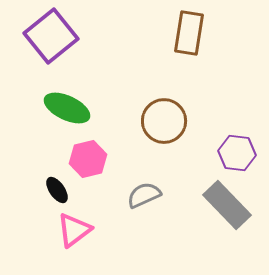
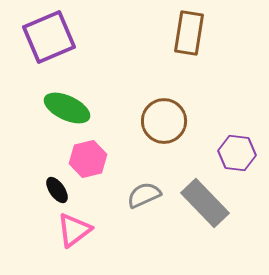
purple square: moved 2 px left, 1 px down; rotated 16 degrees clockwise
gray rectangle: moved 22 px left, 2 px up
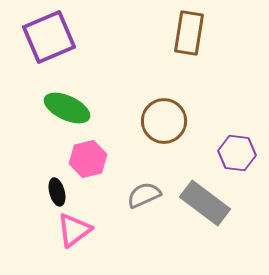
black ellipse: moved 2 px down; rotated 20 degrees clockwise
gray rectangle: rotated 9 degrees counterclockwise
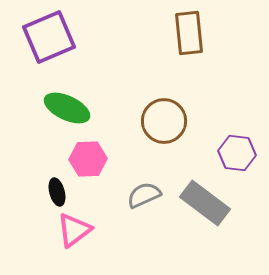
brown rectangle: rotated 15 degrees counterclockwise
pink hexagon: rotated 12 degrees clockwise
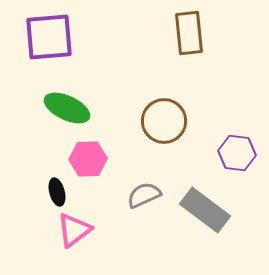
purple square: rotated 18 degrees clockwise
gray rectangle: moved 7 px down
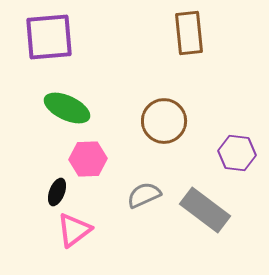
black ellipse: rotated 36 degrees clockwise
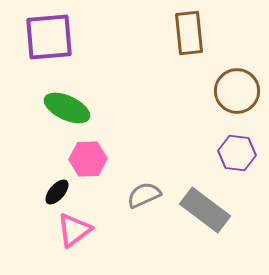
brown circle: moved 73 px right, 30 px up
black ellipse: rotated 20 degrees clockwise
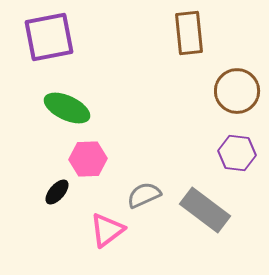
purple square: rotated 6 degrees counterclockwise
pink triangle: moved 33 px right
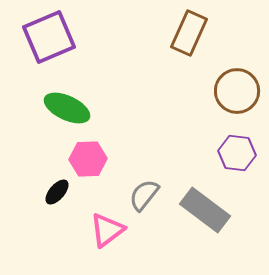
brown rectangle: rotated 30 degrees clockwise
purple square: rotated 12 degrees counterclockwise
gray semicircle: rotated 28 degrees counterclockwise
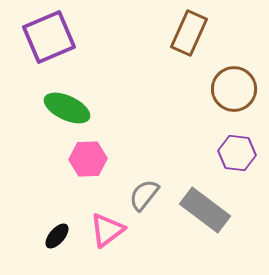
brown circle: moved 3 px left, 2 px up
black ellipse: moved 44 px down
